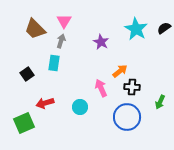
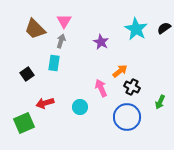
black cross: rotated 21 degrees clockwise
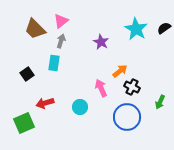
pink triangle: moved 3 px left; rotated 21 degrees clockwise
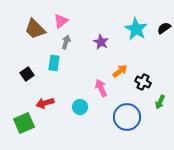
gray arrow: moved 5 px right, 1 px down
black cross: moved 11 px right, 5 px up
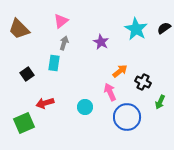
brown trapezoid: moved 16 px left
gray arrow: moved 2 px left, 1 px down
pink arrow: moved 9 px right, 4 px down
cyan circle: moved 5 px right
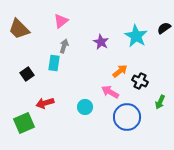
cyan star: moved 7 px down
gray arrow: moved 3 px down
black cross: moved 3 px left, 1 px up
pink arrow: rotated 36 degrees counterclockwise
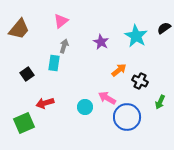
brown trapezoid: rotated 95 degrees counterclockwise
orange arrow: moved 1 px left, 1 px up
pink arrow: moved 3 px left, 6 px down
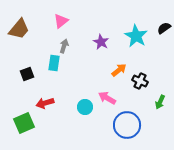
black square: rotated 16 degrees clockwise
blue circle: moved 8 px down
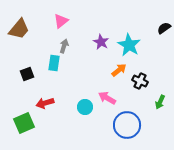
cyan star: moved 7 px left, 9 px down
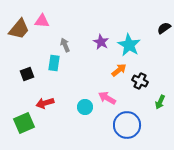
pink triangle: moved 19 px left; rotated 42 degrees clockwise
gray arrow: moved 1 px right, 1 px up; rotated 40 degrees counterclockwise
